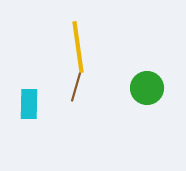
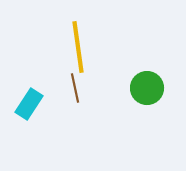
brown line: moved 1 px left, 1 px down; rotated 28 degrees counterclockwise
cyan rectangle: rotated 32 degrees clockwise
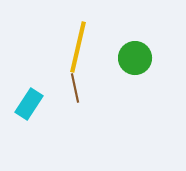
yellow line: rotated 21 degrees clockwise
green circle: moved 12 px left, 30 px up
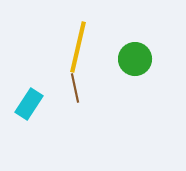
green circle: moved 1 px down
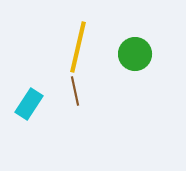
green circle: moved 5 px up
brown line: moved 3 px down
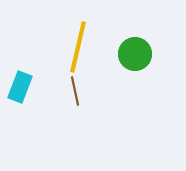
cyan rectangle: moved 9 px left, 17 px up; rotated 12 degrees counterclockwise
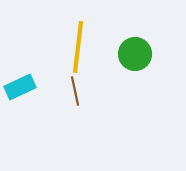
yellow line: rotated 6 degrees counterclockwise
cyan rectangle: rotated 44 degrees clockwise
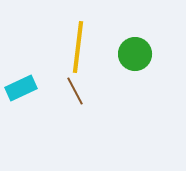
cyan rectangle: moved 1 px right, 1 px down
brown line: rotated 16 degrees counterclockwise
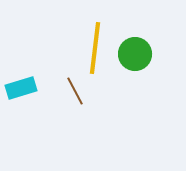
yellow line: moved 17 px right, 1 px down
cyan rectangle: rotated 8 degrees clockwise
